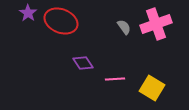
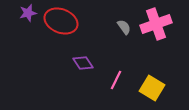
purple star: rotated 24 degrees clockwise
pink line: moved 1 px right, 1 px down; rotated 60 degrees counterclockwise
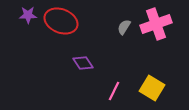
purple star: moved 2 px down; rotated 12 degrees clockwise
gray semicircle: rotated 112 degrees counterclockwise
pink line: moved 2 px left, 11 px down
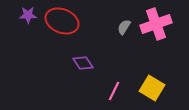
red ellipse: moved 1 px right
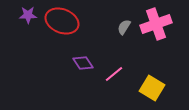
pink line: moved 17 px up; rotated 24 degrees clockwise
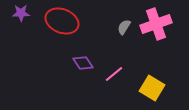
purple star: moved 7 px left, 2 px up
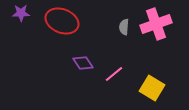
gray semicircle: rotated 28 degrees counterclockwise
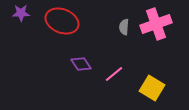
purple diamond: moved 2 px left, 1 px down
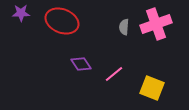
yellow square: rotated 10 degrees counterclockwise
